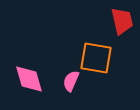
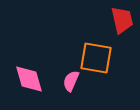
red trapezoid: moved 1 px up
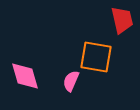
orange square: moved 1 px up
pink diamond: moved 4 px left, 3 px up
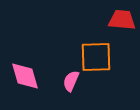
red trapezoid: rotated 72 degrees counterclockwise
orange square: rotated 12 degrees counterclockwise
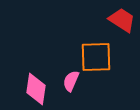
red trapezoid: rotated 28 degrees clockwise
pink diamond: moved 11 px right, 13 px down; rotated 24 degrees clockwise
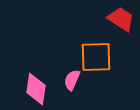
red trapezoid: moved 1 px left, 1 px up
pink semicircle: moved 1 px right, 1 px up
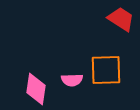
orange square: moved 10 px right, 13 px down
pink semicircle: rotated 115 degrees counterclockwise
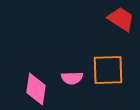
orange square: moved 2 px right
pink semicircle: moved 2 px up
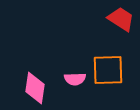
pink semicircle: moved 3 px right, 1 px down
pink diamond: moved 1 px left, 1 px up
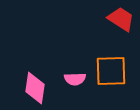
orange square: moved 3 px right, 1 px down
